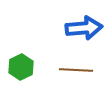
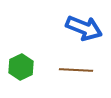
blue arrow: rotated 27 degrees clockwise
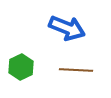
blue arrow: moved 17 px left
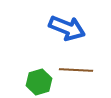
green hexagon: moved 18 px right, 15 px down; rotated 10 degrees clockwise
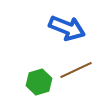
brown line: rotated 28 degrees counterclockwise
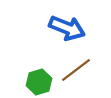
brown line: rotated 12 degrees counterclockwise
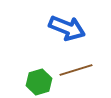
brown line: rotated 20 degrees clockwise
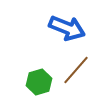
brown line: rotated 32 degrees counterclockwise
